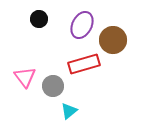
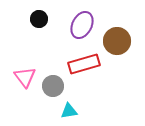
brown circle: moved 4 px right, 1 px down
cyan triangle: rotated 30 degrees clockwise
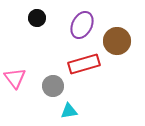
black circle: moved 2 px left, 1 px up
pink triangle: moved 10 px left, 1 px down
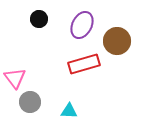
black circle: moved 2 px right, 1 px down
gray circle: moved 23 px left, 16 px down
cyan triangle: rotated 12 degrees clockwise
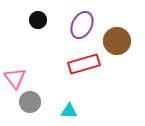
black circle: moved 1 px left, 1 px down
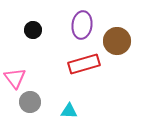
black circle: moved 5 px left, 10 px down
purple ellipse: rotated 20 degrees counterclockwise
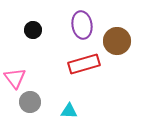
purple ellipse: rotated 16 degrees counterclockwise
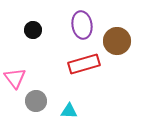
gray circle: moved 6 px right, 1 px up
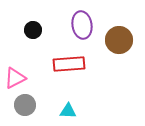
brown circle: moved 2 px right, 1 px up
red rectangle: moved 15 px left; rotated 12 degrees clockwise
pink triangle: rotated 40 degrees clockwise
gray circle: moved 11 px left, 4 px down
cyan triangle: moved 1 px left
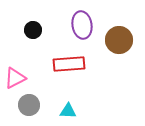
gray circle: moved 4 px right
